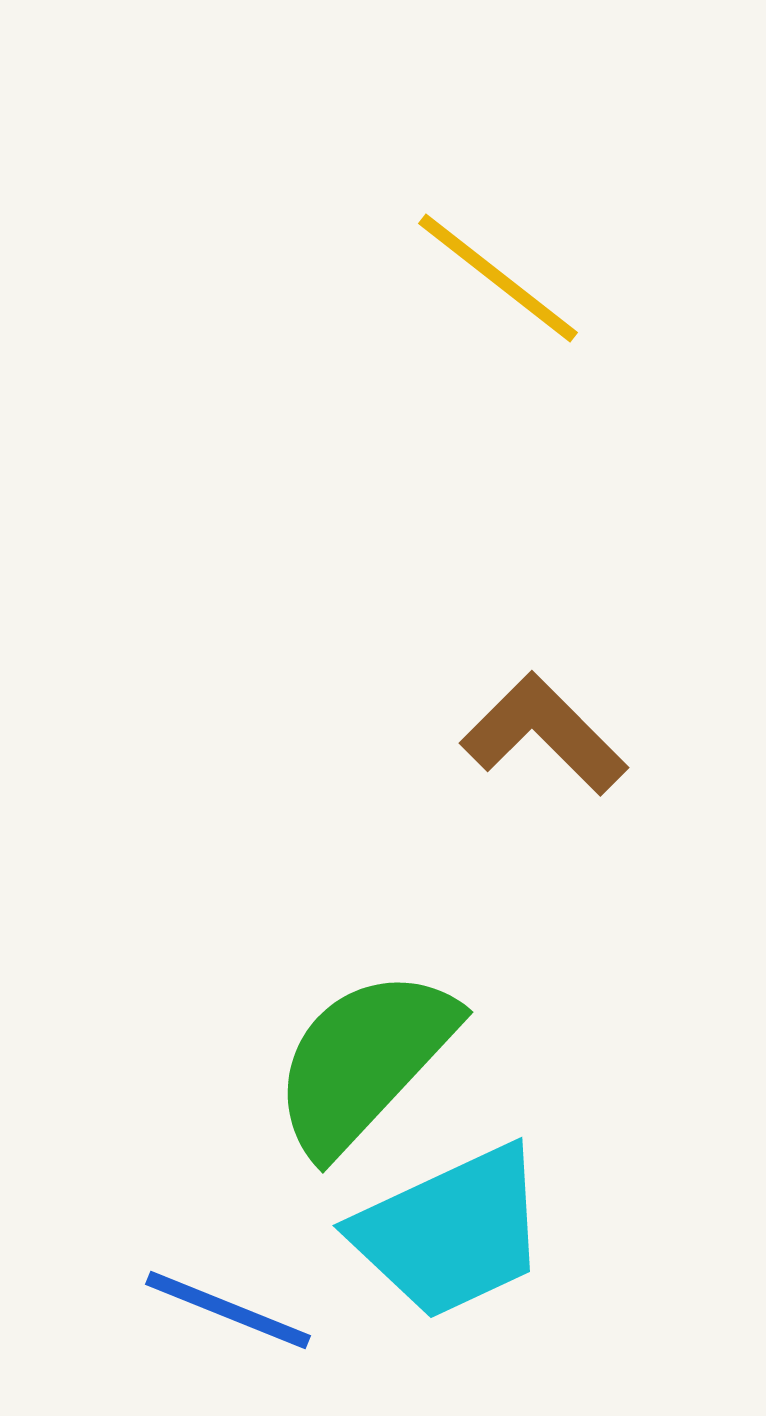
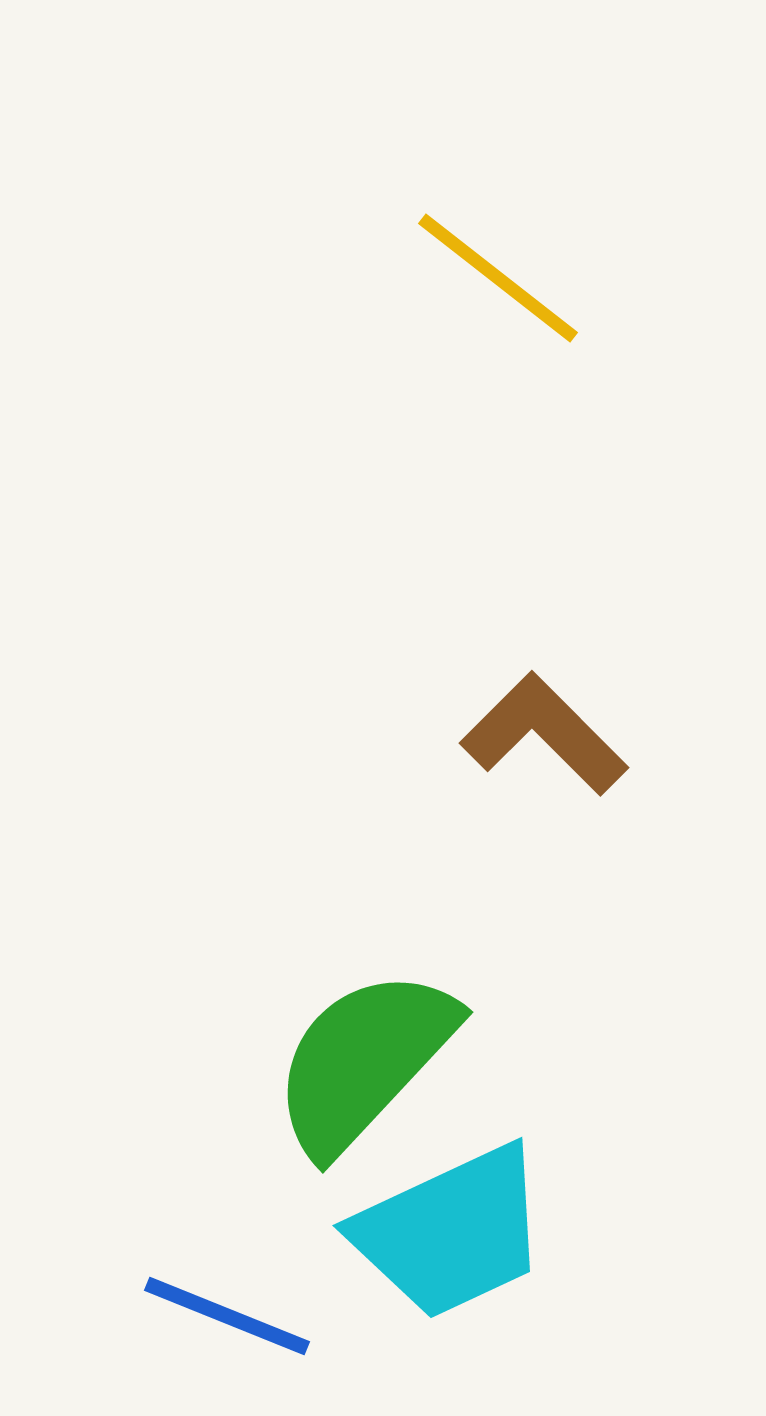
blue line: moved 1 px left, 6 px down
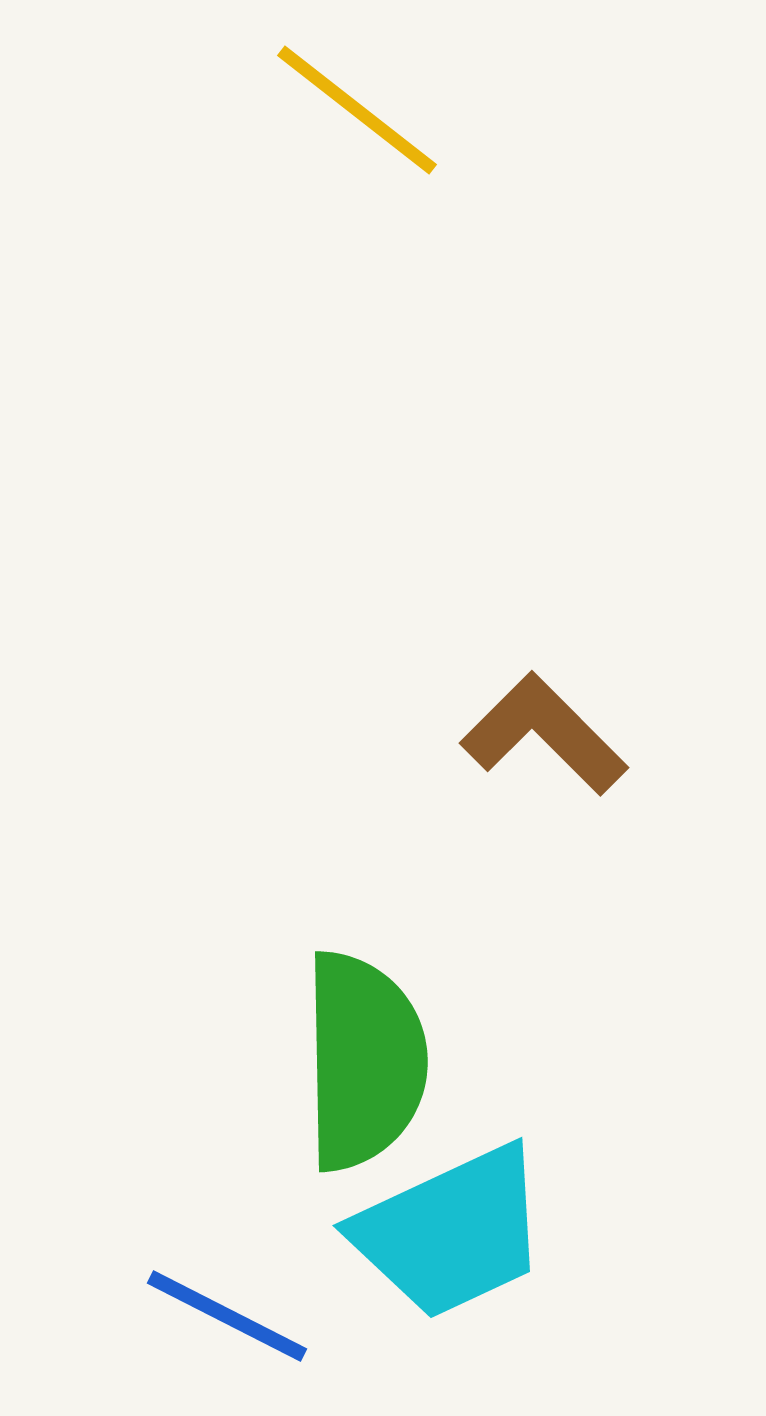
yellow line: moved 141 px left, 168 px up
green semicircle: rotated 136 degrees clockwise
blue line: rotated 5 degrees clockwise
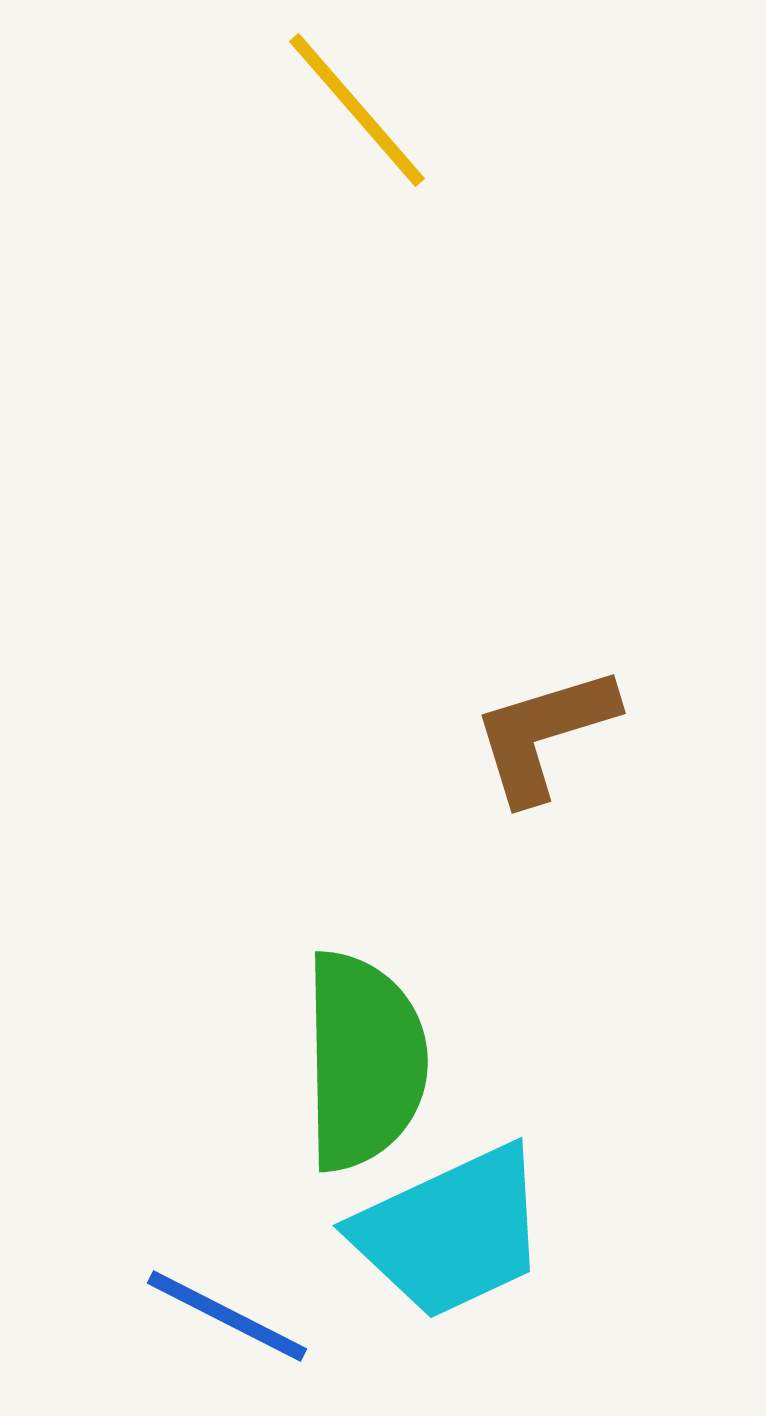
yellow line: rotated 11 degrees clockwise
brown L-shape: rotated 62 degrees counterclockwise
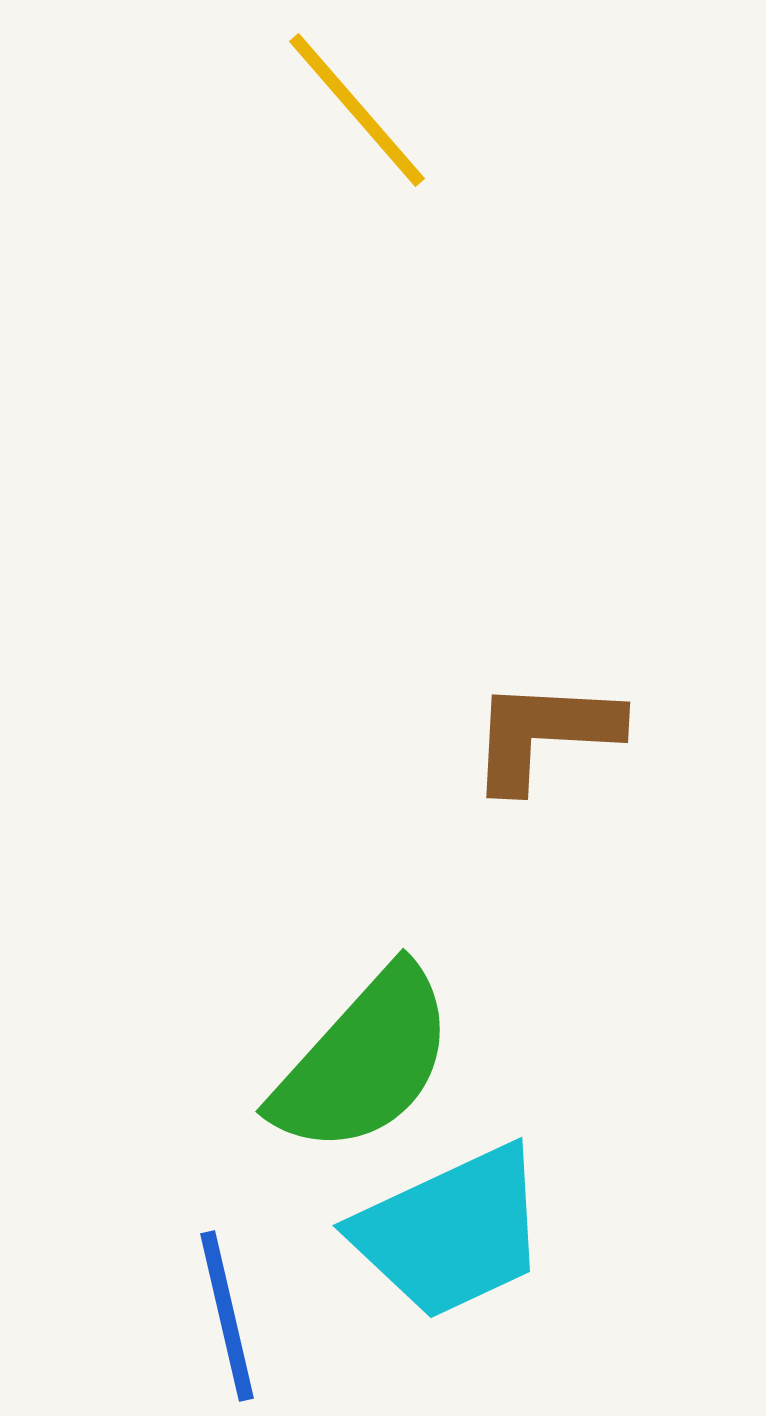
brown L-shape: rotated 20 degrees clockwise
green semicircle: rotated 43 degrees clockwise
blue line: rotated 50 degrees clockwise
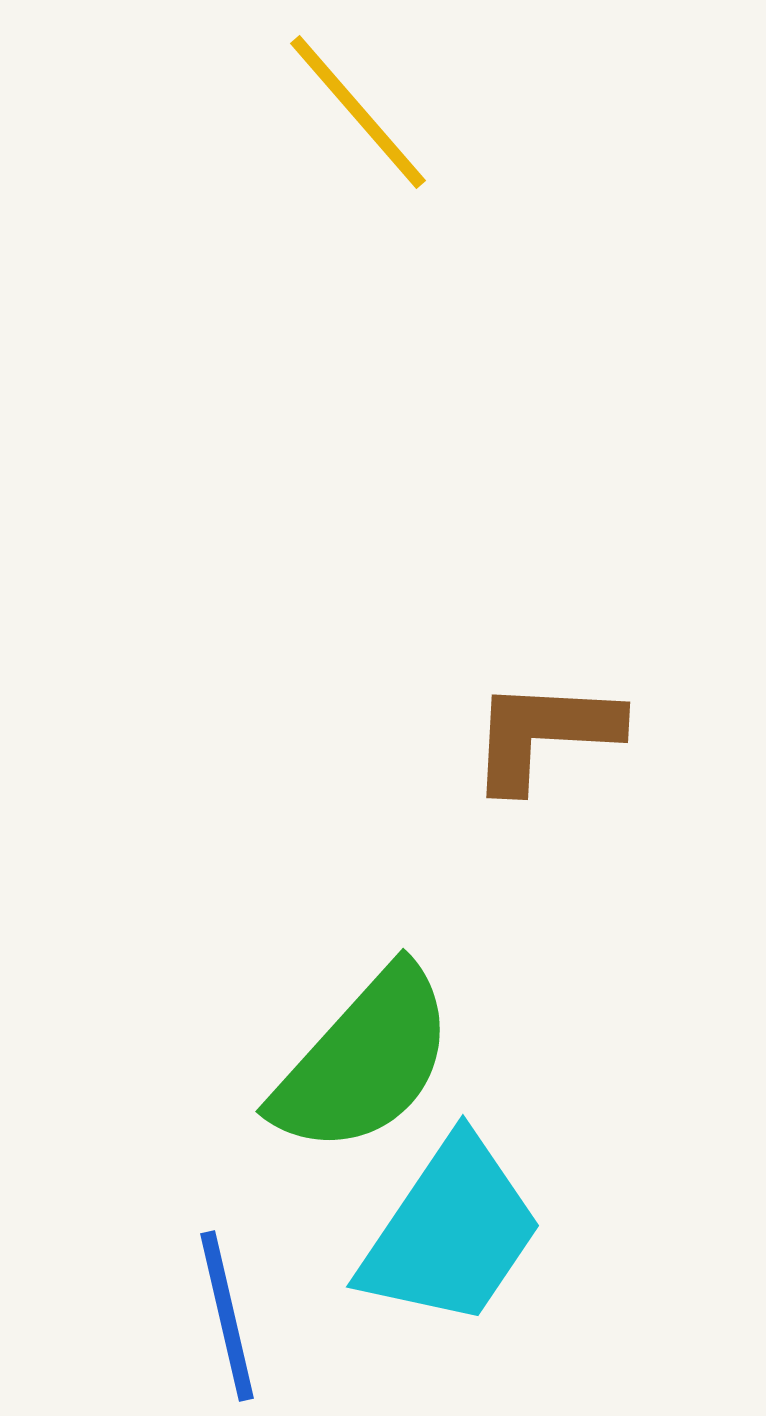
yellow line: moved 1 px right, 2 px down
cyan trapezoid: rotated 31 degrees counterclockwise
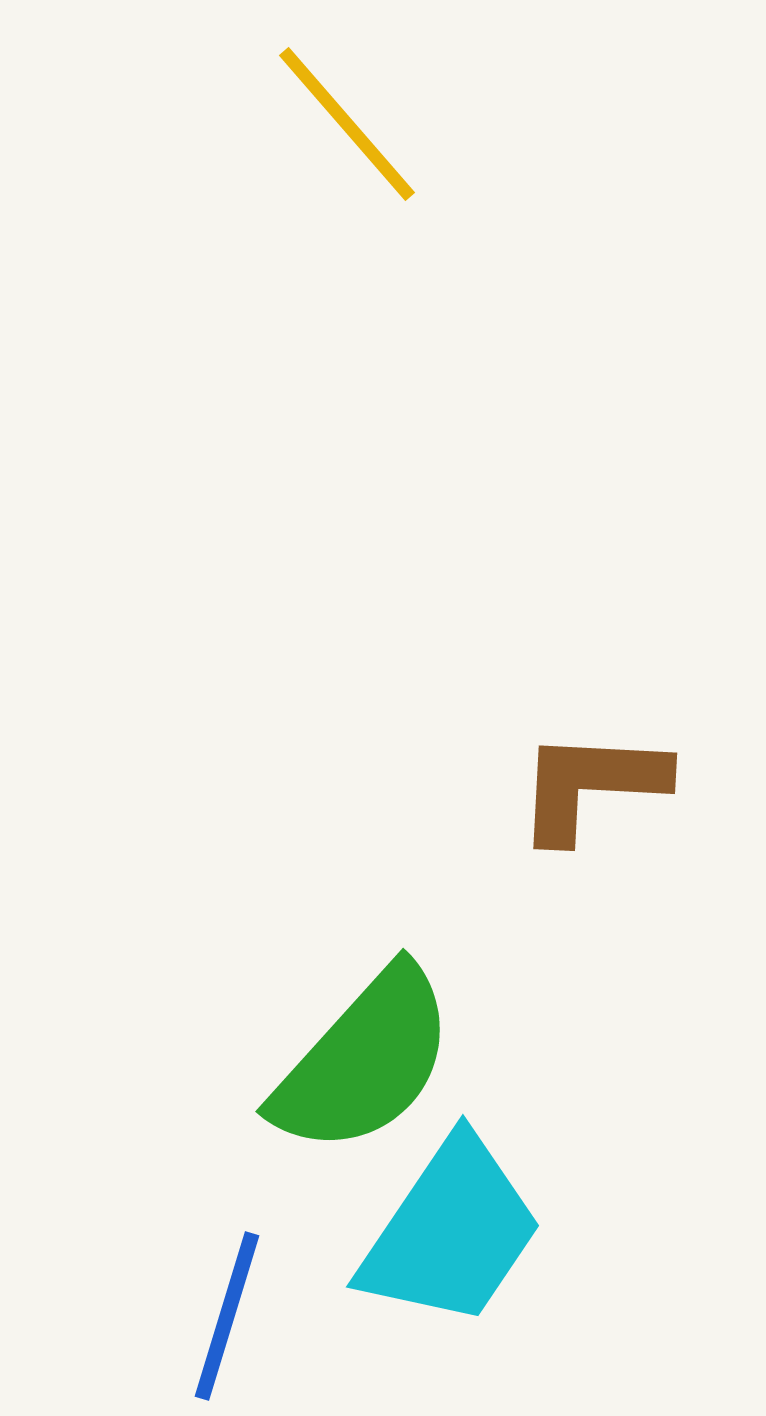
yellow line: moved 11 px left, 12 px down
brown L-shape: moved 47 px right, 51 px down
blue line: rotated 30 degrees clockwise
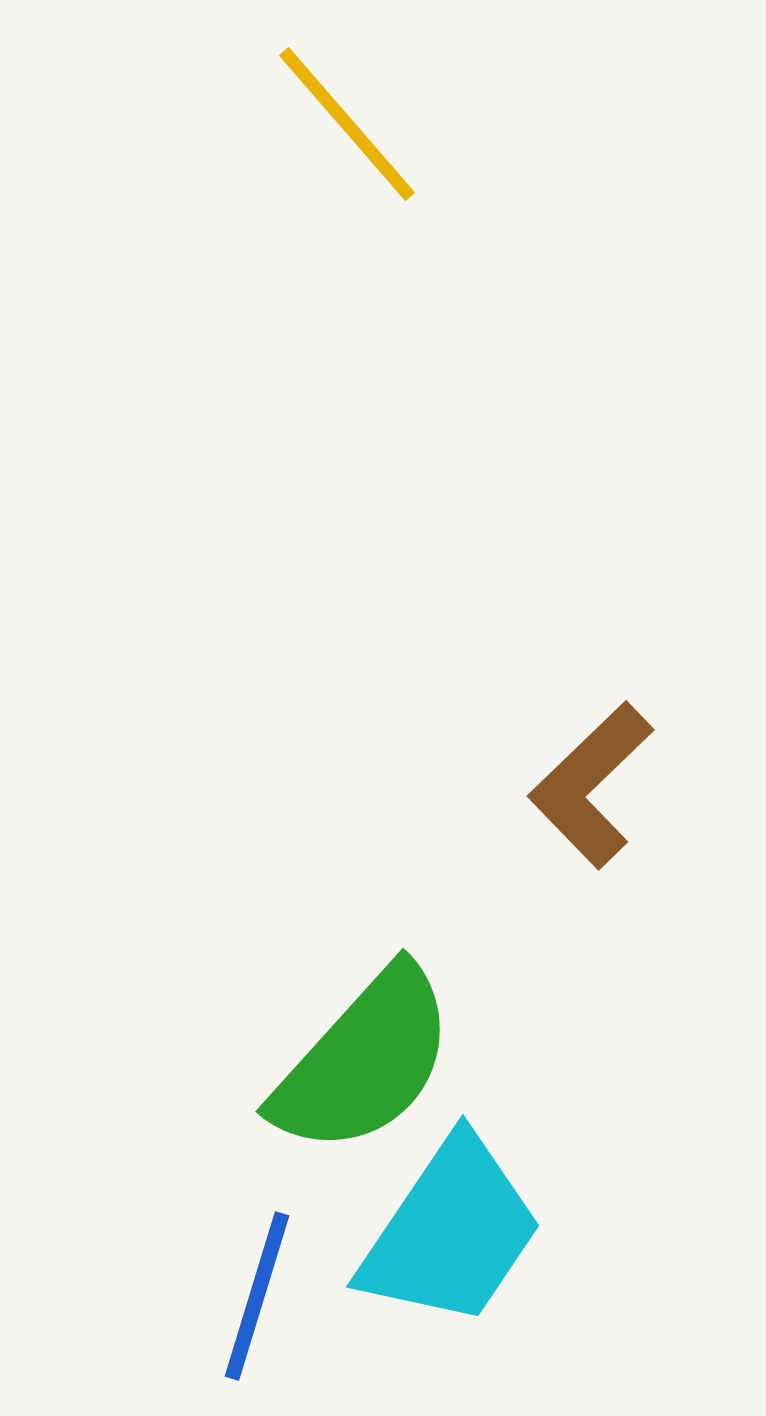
brown L-shape: rotated 47 degrees counterclockwise
blue line: moved 30 px right, 20 px up
